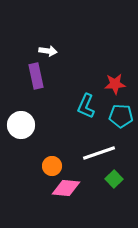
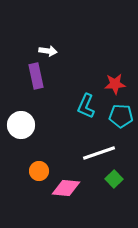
orange circle: moved 13 px left, 5 px down
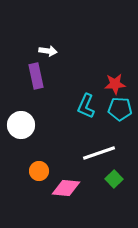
cyan pentagon: moved 1 px left, 7 px up
